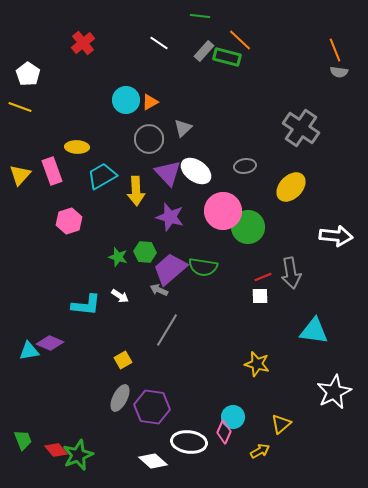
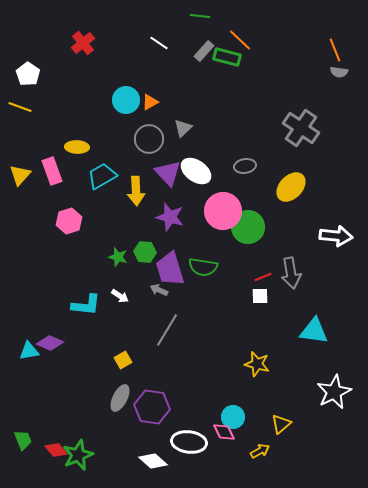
purple trapezoid at (170, 269): rotated 66 degrees counterclockwise
pink diamond at (224, 432): rotated 50 degrees counterclockwise
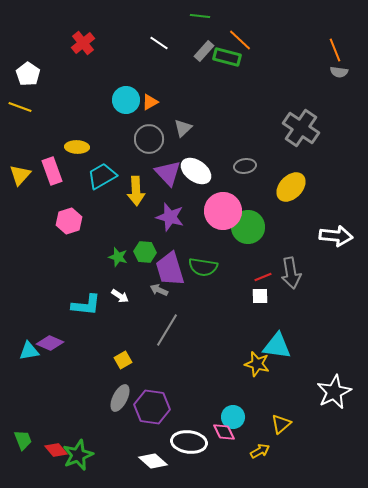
cyan triangle at (314, 331): moved 37 px left, 15 px down
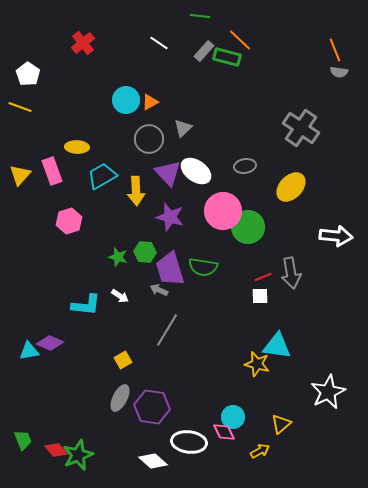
white star at (334, 392): moved 6 px left
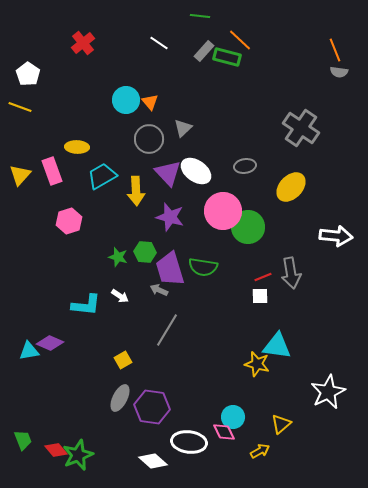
orange triangle at (150, 102): rotated 42 degrees counterclockwise
